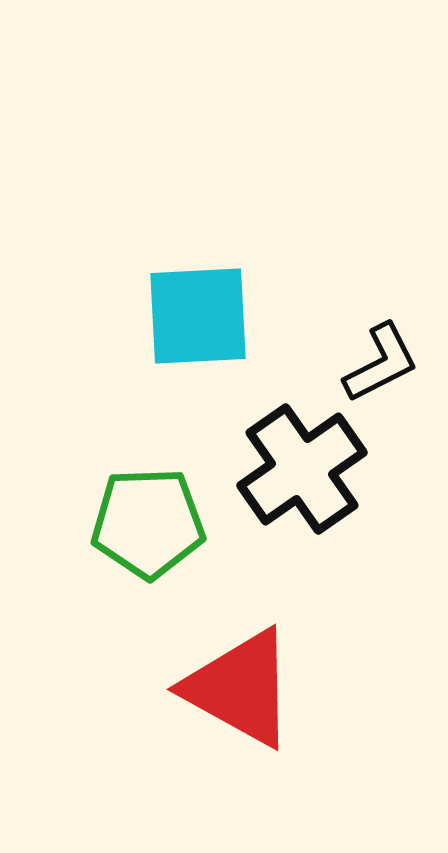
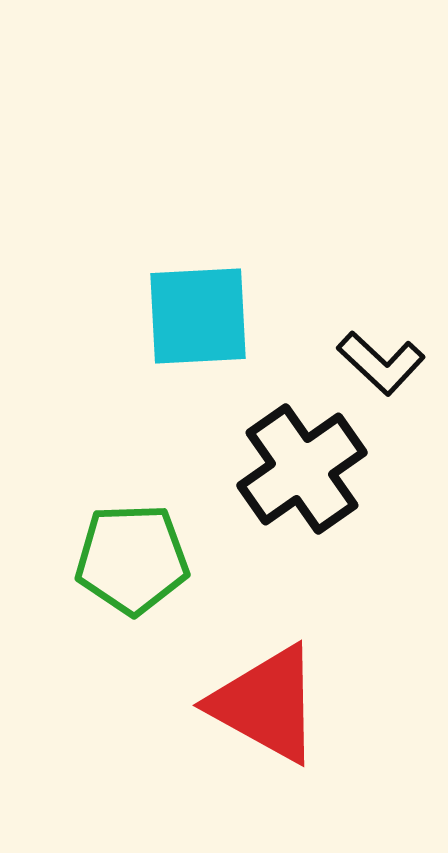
black L-shape: rotated 70 degrees clockwise
green pentagon: moved 16 px left, 36 px down
red triangle: moved 26 px right, 16 px down
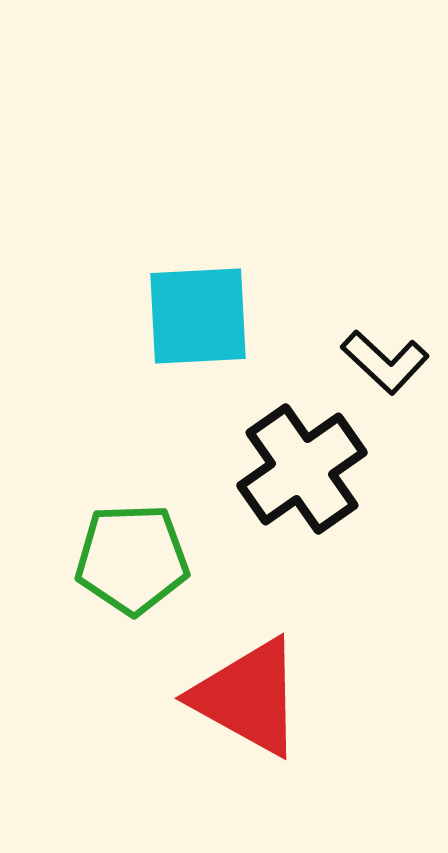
black L-shape: moved 4 px right, 1 px up
red triangle: moved 18 px left, 7 px up
